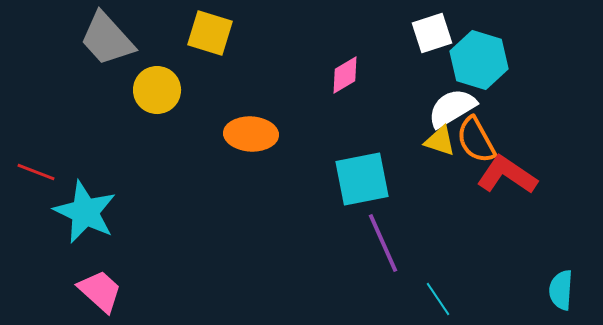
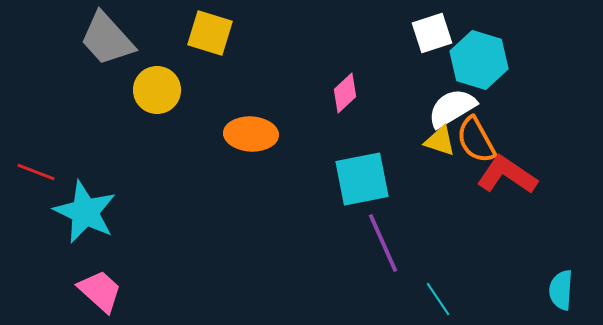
pink diamond: moved 18 px down; rotated 12 degrees counterclockwise
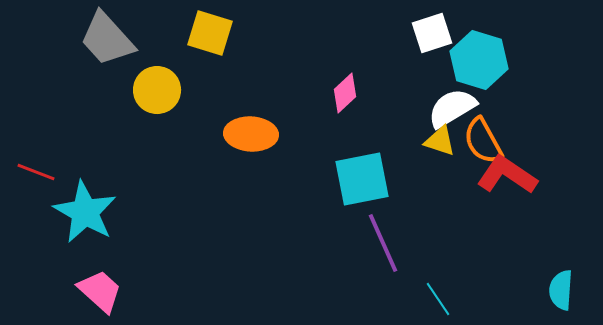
orange semicircle: moved 7 px right, 1 px down
cyan star: rotated 4 degrees clockwise
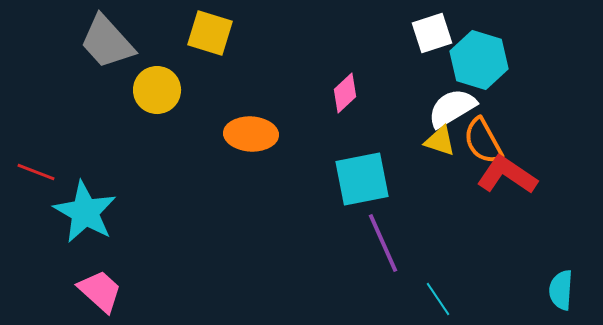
gray trapezoid: moved 3 px down
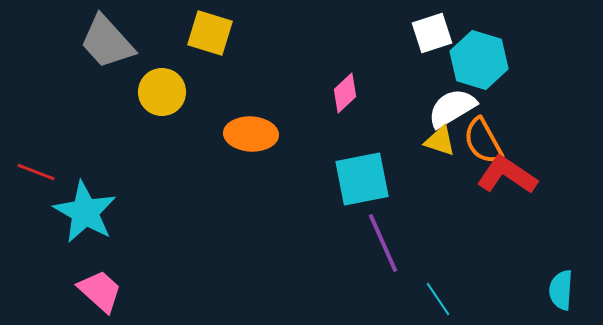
yellow circle: moved 5 px right, 2 px down
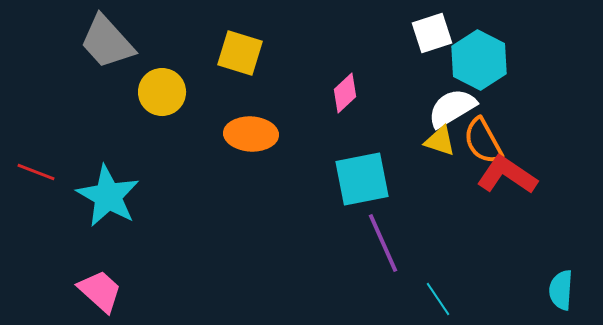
yellow square: moved 30 px right, 20 px down
cyan hexagon: rotated 10 degrees clockwise
cyan star: moved 23 px right, 16 px up
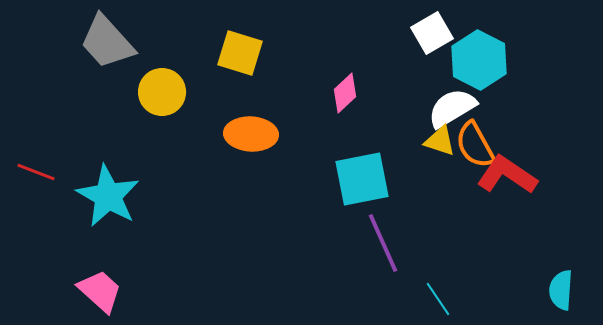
white square: rotated 12 degrees counterclockwise
orange semicircle: moved 8 px left, 4 px down
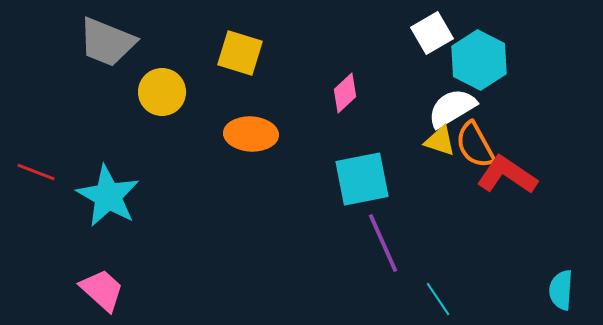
gray trapezoid: rotated 26 degrees counterclockwise
pink trapezoid: moved 2 px right, 1 px up
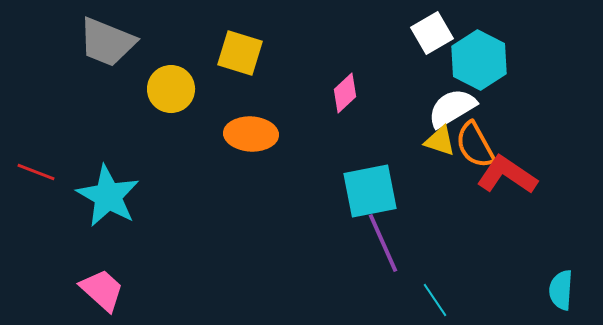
yellow circle: moved 9 px right, 3 px up
cyan square: moved 8 px right, 12 px down
cyan line: moved 3 px left, 1 px down
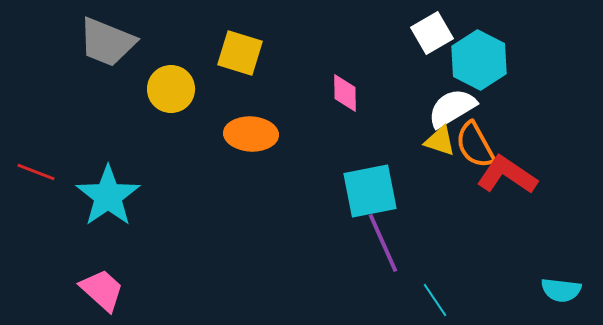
pink diamond: rotated 48 degrees counterclockwise
cyan star: rotated 8 degrees clockwise
cyan semicircle: rotated 87 degrees counterclockwise
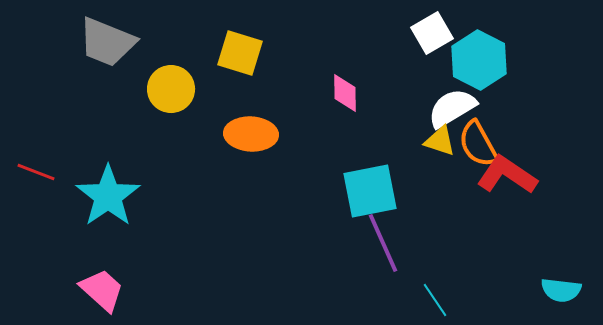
orange semicircle: moved 3 px right, 1 px up
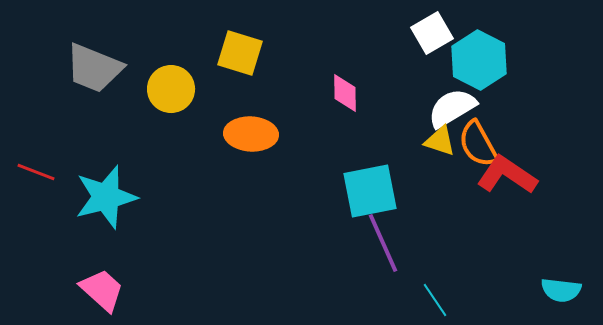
gray trapezoid: moved 13 px left, 26 px down
cyan star: moved 2 px left, 1 px down; rotated 20 degrees clockwise
